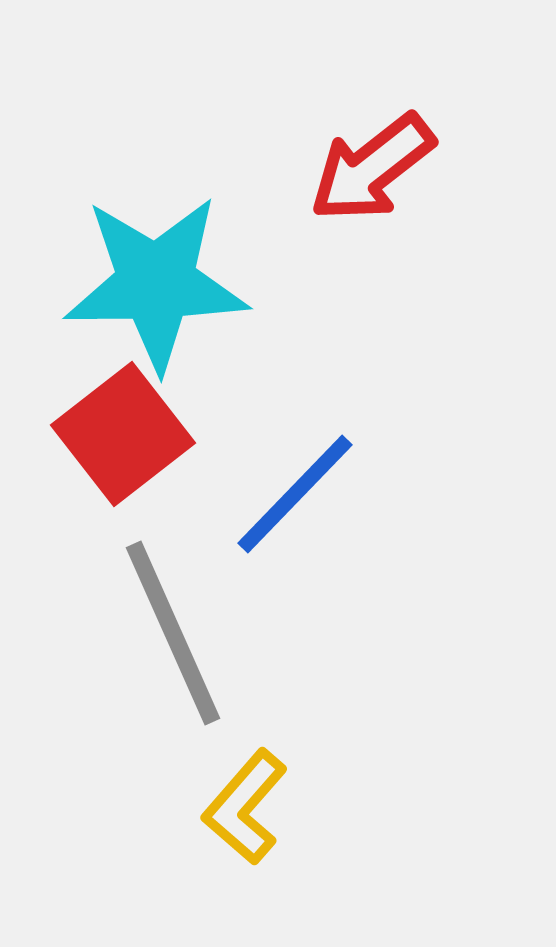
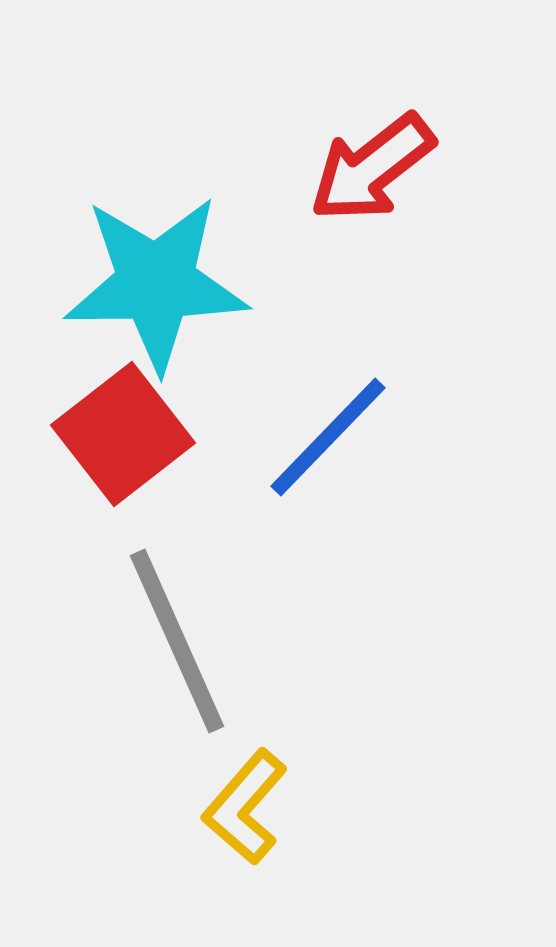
blue line: moved 33 px right, 57 px up
gray line: moved 4 px right, 8 px down
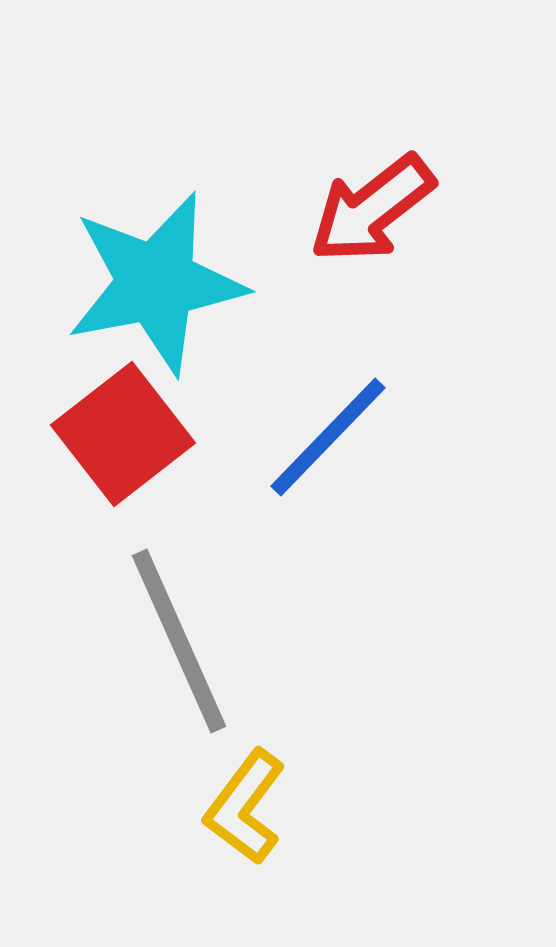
red arrow: moved 41 px down
cyan star: rotated 10 degrees counterclockwise
gray line: moved 2 px right
yellow L-shape: rotated 4 degrees counterclockwise
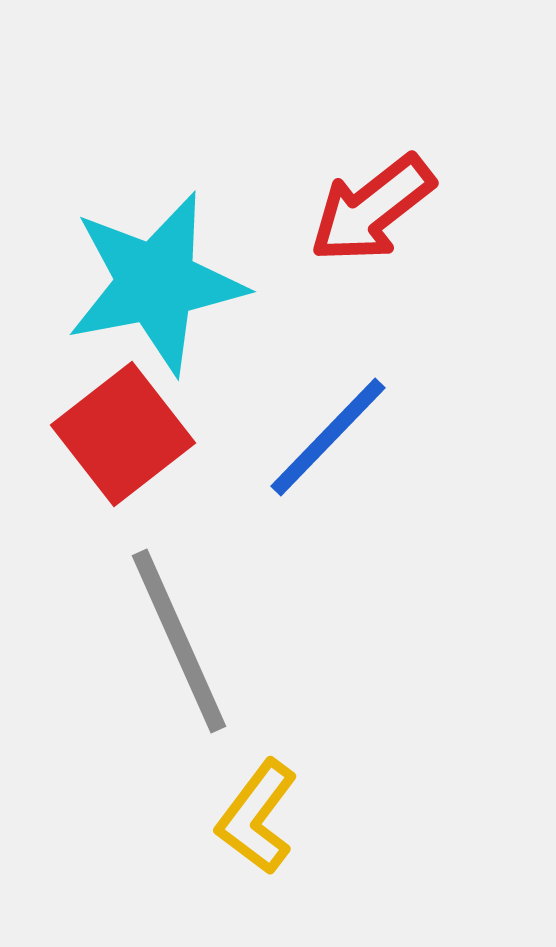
yellow L-shape: moved 12 px right, 10 px down
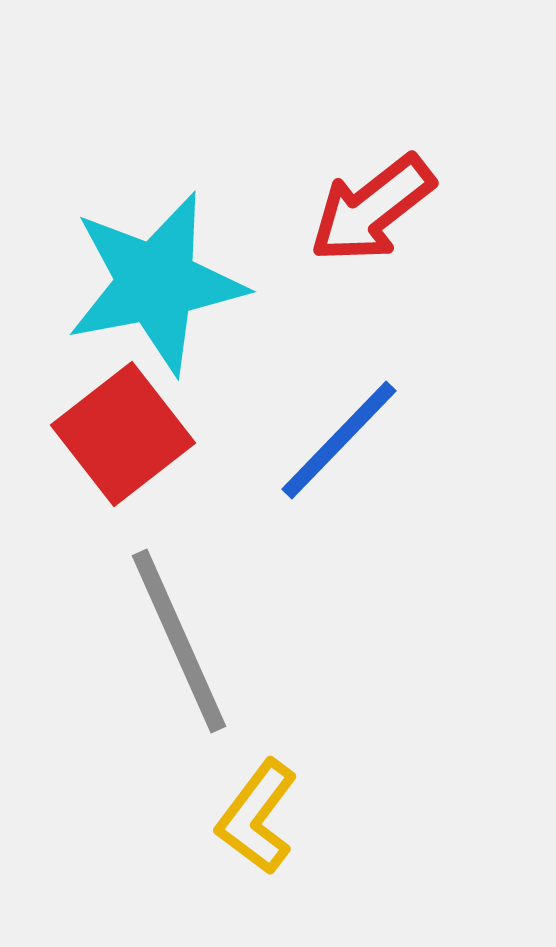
blue line: moved 11 px right, 3 px down
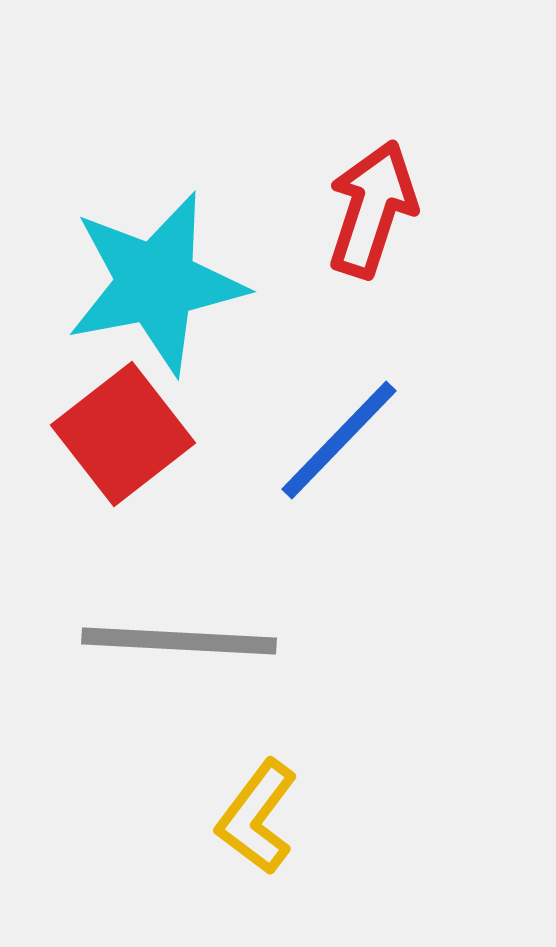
red arrow: rotated 146 degrees clockwise
gray line: rotated 63 degrees counterclockwise
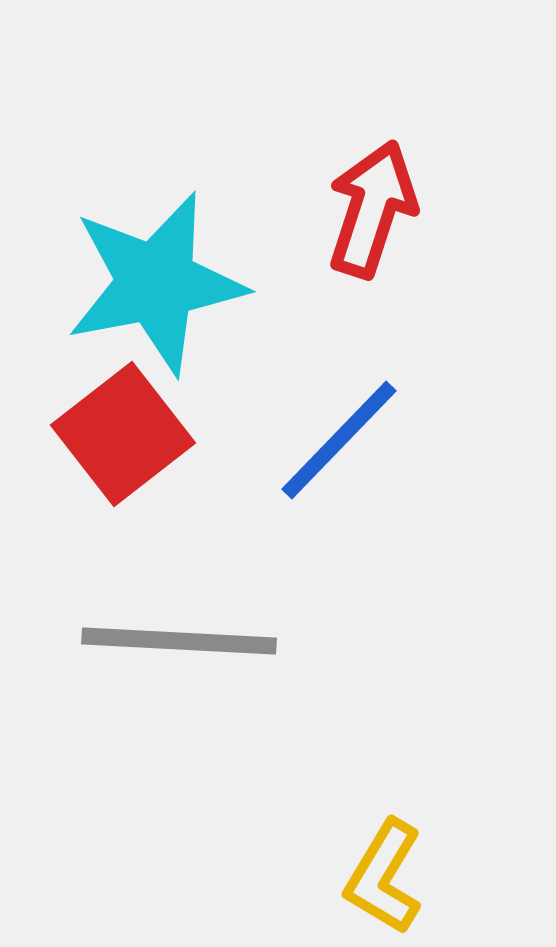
yellow L-shape: moved 127 px right, 60 px down; rotated 6 degrees counterclockwise
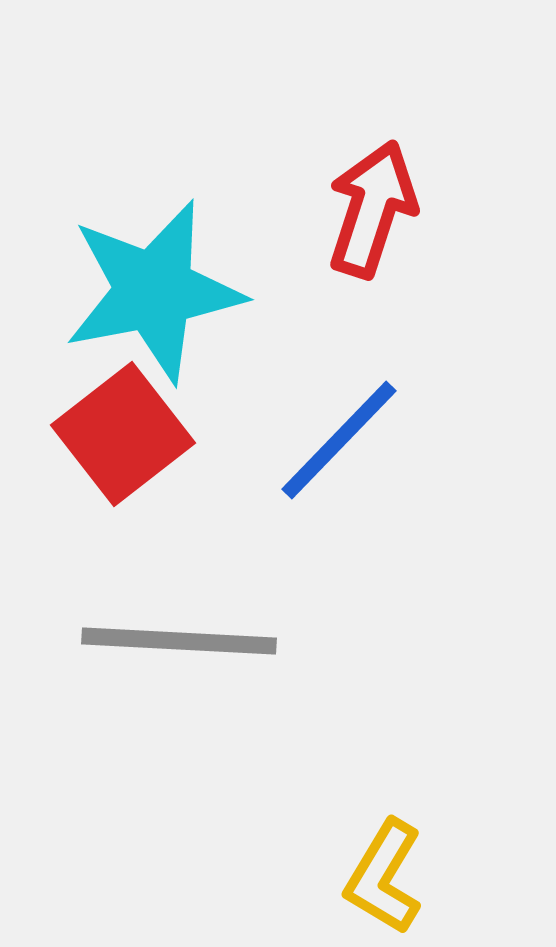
cyan star: moved 2 px left, 8 px down
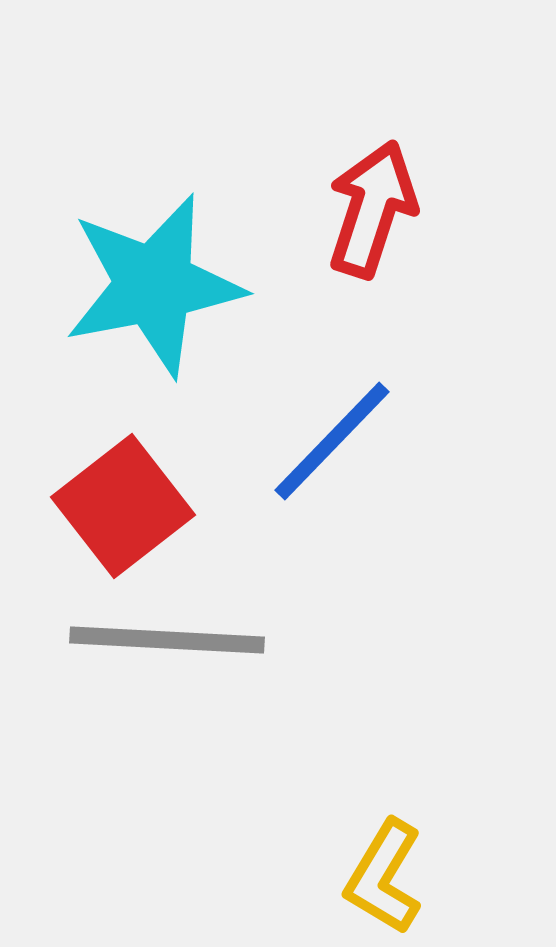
cyan star: moved 6 px up
red square: moved 72 px down
blue line: moved 7 px left, 1 px down
gray line: moved 12 px left, 1 px up
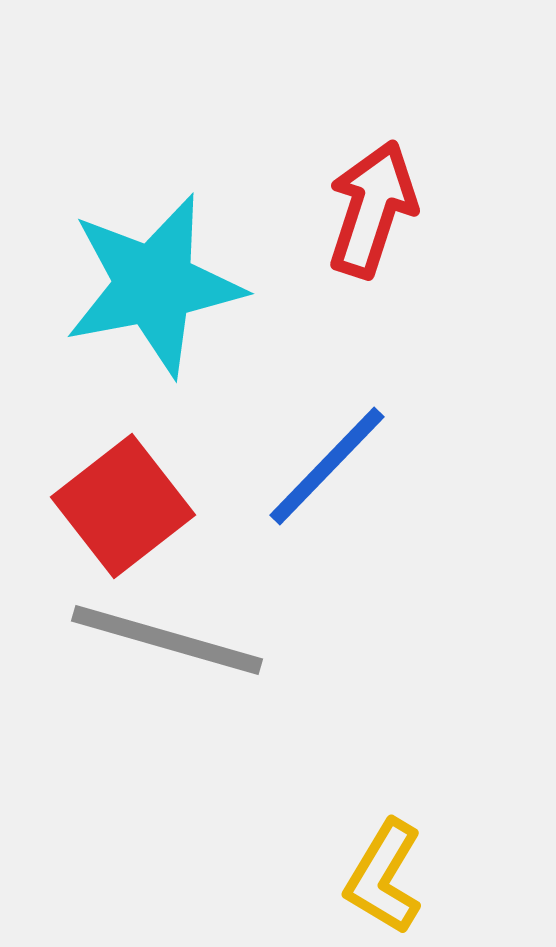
blue line: moved 5 px left, 25 px down
gray line: rotated 13 degrees clockwise
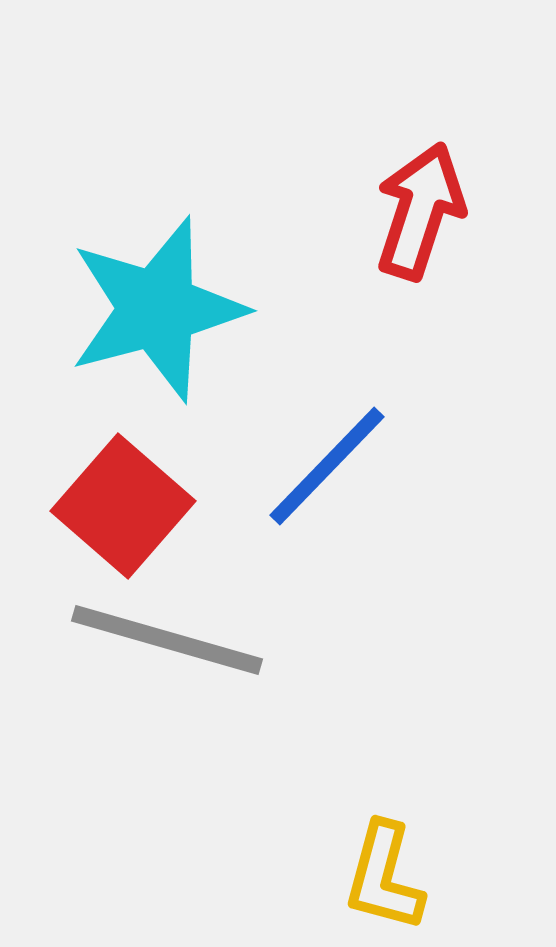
red arrow: moved 48 px right, 2 px down
cyan star: moved 3 px right, 24 px down; rotated 4 degrees counterclockwise
red square: rotated 11 degrees counterclockwise
yellow L-shape: rotated 16 degrees counterclockwise
